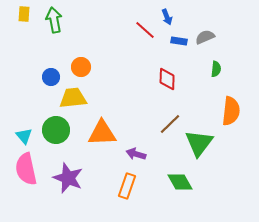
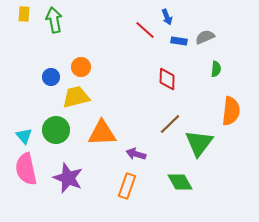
yellow trapezoid: moved 3 px right, 1 px up; rotated 8 degrees counterclockwise
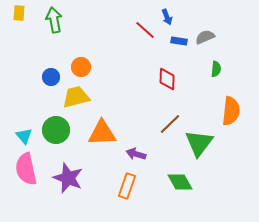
yellow rectangle: moved 5 px left, 1 px up
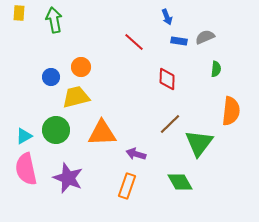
red line: moved 11 px left, 12 px down
cyan triangle: rotated 42 degrees clockwise
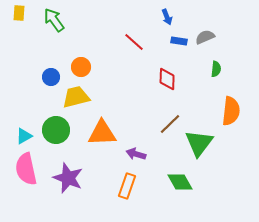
green arrow: rotated 25 degrees counterclockwise
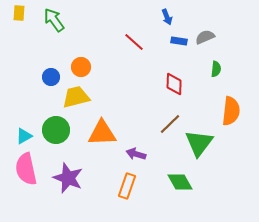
red diamond: moved 7 px right, 5 px down
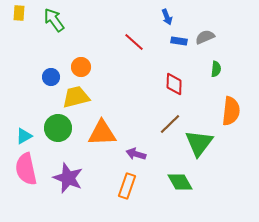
green circle: moved 2 px right, 2 px up
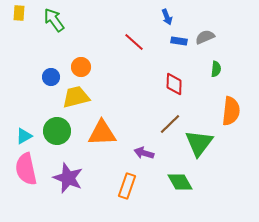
green circle: moved 1 px left, 3 px down
purple arrow: moved 8 px right, 1 px up
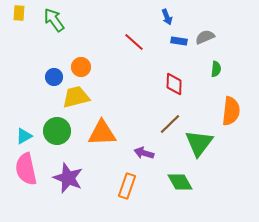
blue circle: moved 3 px right
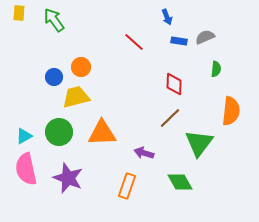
brown line: moved 6 px up
green circle: moved 2 px right, 1 px down
